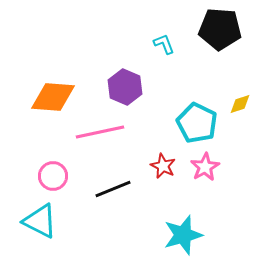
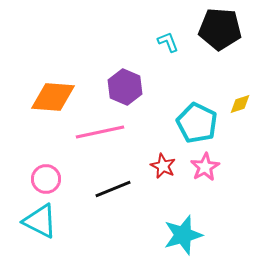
cyan L-shape: moved 4 px right, 2 px up
pink circle: moved 7 px left, 3 px down
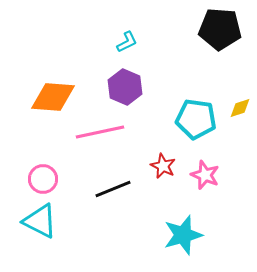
cyan L-shape: moved 41 px left; rotated 85 degrees clockwise
yellow diamond: moved 4 px down
cyan pentagon: moved 1 px left, 4 px up; rotated 18 degrees counterclockwise
pink star: moved 8 px down; rotated 20 degrees counterclockwise
pink circle: moved 3 px left
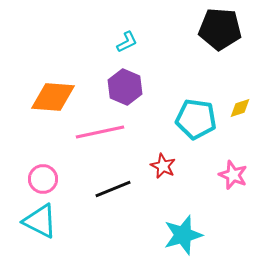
pink star: moved 28 px right
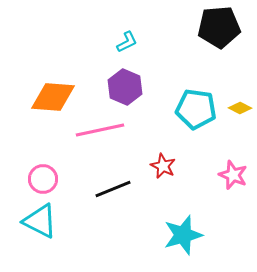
black pentagon: moved 1 px left, 2 px up; rotated 9 degrees counterclockwise
yellow diamond: rotated 45 degrees clockwise
cyan pentagon: moved 10 px up
pink line: moved 2 px up
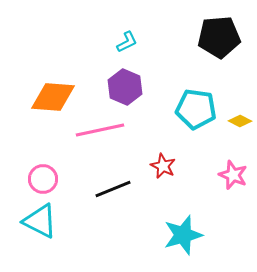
black pentagon: moved 10 px down
yellow diamond: moved 13 px down
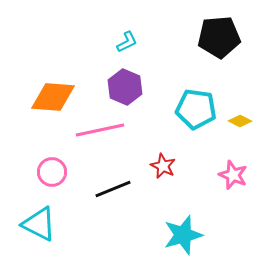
pink circle: moved 9 px right, 7 px up
cyan triangle: moved 1 px left, 3 px down
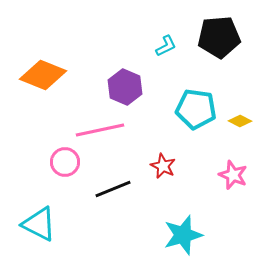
cyan L-shape: moved 39 px right, 4 px down
orange diamond: moved 10 px left, 22 px up; rotated 18 degrees clockwise
pink circle: moved 13 px right, 10 px up
